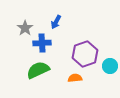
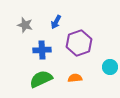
gray star: moved 3 px up; rotated 21 degrees counterclockwise
blue cross: moved 7 px down
purple hexagon: moved 6 px left, 11 px up
cyan circle: moved 1 px down
green semicircle: moved 3 px right, 9 px down
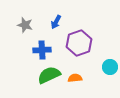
green semicircle: moved 8 px right, 4 px up
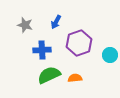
cyan circle: moved 12 px up
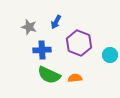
gray star: moved 4 px right, 2 px down
purple hexagon: rotated 20 degrees counterclockwise
green semicircle: rotated 130 degrees counterclockwise
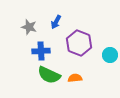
blue cross: moved 1 px left, 1 px down
